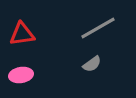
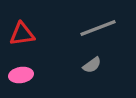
gray line: rotated 9 degrees clockwise
gray semicircle: moved 1 px down
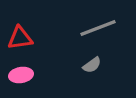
red triangle: moved 2 px left, 4 px down
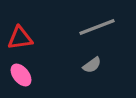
gray line: moved 1 px left, 1 px up
pink ellipse: rotated 60 degrees clockwise
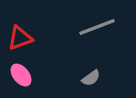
red triangle: rotated 12 degrees counterclockwise
gray semicircle: moved 1 px left, 13 px down
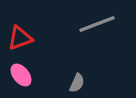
gray line: moved 3 px up
gray semicircle: moved 14 px left, 5 px down; rotated 30 degrees counterclockwise
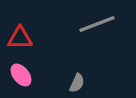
red triangle: rotated 20 degrees clockwise
